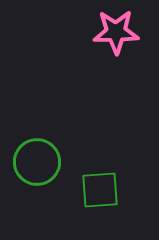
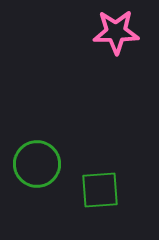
green circle: moved 2 px down
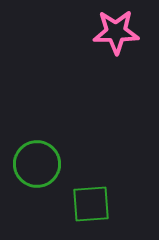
green square: moved 9 px left, 14 px down
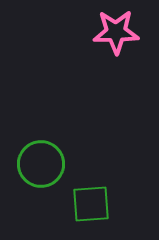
green circle: moved 4 px right
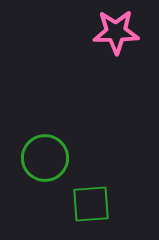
green circle: moved 4 px right, 6 px up
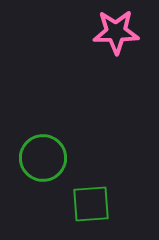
green circle: moved 2 px left
